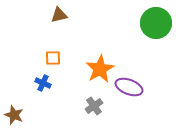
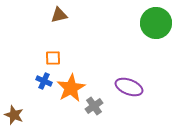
orange star: moved 29 px left, 19 px down
blue cross: moved 1 px right, 2 px up
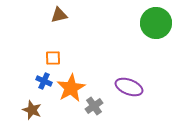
brown star: moved 18 px right, 5 px up
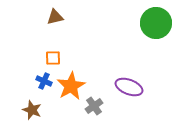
brown triangle: moved 4 px left, 2 px down
orange star: moved 2 px up
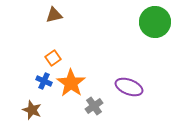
brown triangle: moved 1 px left, 2 px up
green circle: moved 1 px left, 1 px up
orange square: rotated 35 degrees counterclockwise
orange star: moved 3 px up; rotated 8 degrees counterclockwise
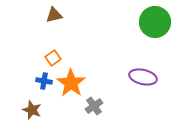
blue cross: rotated 14 degrees counterclockwise
purple ellipse: moved 14 px right, 10 px up; rotated 8 degrees counterclockwise
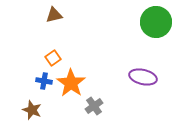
green circle: moved 1 px right
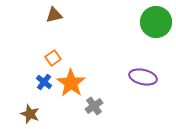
blue cross: moved 1 px down; rotated 28 degrees clockwise
brown star: moved 2 px left, 4 px down
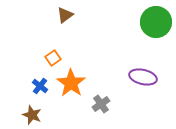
brown triangle: moved 11 px right; rotated 24 degrees counterclockwise
blue cross: moved 4 px left, 4 px down
gray cross: moved 7 px right, 2 px up
brown star: moved 2 px right, 1 px down
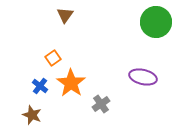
brown triangle: rotated 18 degrees counterclockwise
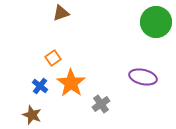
brown triangle: moved 4 px left, 2 px up; rotated 36 degrees clockwise
